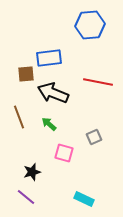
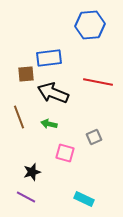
green arrow: rotated 28 degrees counterclockwise
pink square: moved 1 px right
purple line: rotated 12 degrees counterclockwise
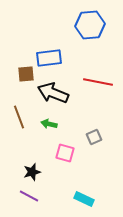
purple line: moved 3 px right, 1 px up
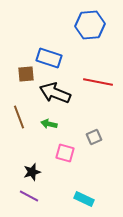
blue rectangle: rotated 25 degrees clockwise
black arrow: moved 2 px right
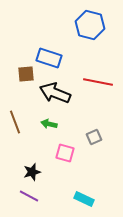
blue hexagon: rotated 20 degrees clockwise
brown line: moved 4 px left, 5 px down
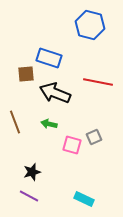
pink square: moved 7 px right, 8 px up
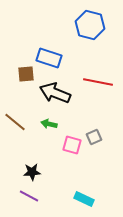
brown line: rotated 30 degrees counterclockwise
black star: rotated 12 degrees clockwise
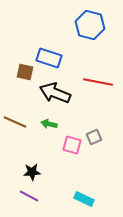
brown square: moved 1 px left, 2 px up; rotated 18 degrees clockwise
brown line: rotated 15 degrees counterclockwise
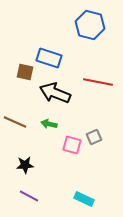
black star: moved 7 px left, 7 px up
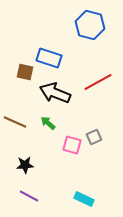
red line: rotated 40 degrees counterclockwise
green arrow: moved 1 px left, 1 px up; rotated 28 degrees clockwise
